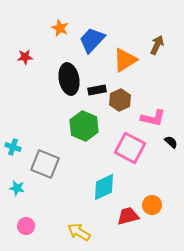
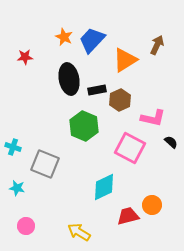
orange star: moved 4 px right, 9 px down
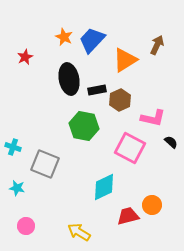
red star: rotated 21 degrees counterclockwise
green hexagon: rotated 12 degrees counterclockwise
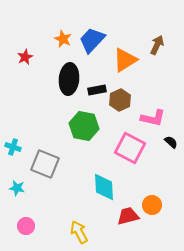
orange star: moved 1 px left, 2 px down
black ellipse: rotated 16 degrees clockwise
cyan diamond: rotated 68 degrees counterclockwise
yellow arrow: rotated 30 degrees clockwise
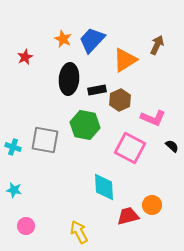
pink L-shape: rotated 10 degrees clockwise
green hexagon: moved 1 px right, 1 px up
black semicircle: moved 1 px right, 4 px down
gray square: moved 24 px up; rotated 12 degrees counterclockwise
cyan star: moved 3 px left, 2 px down
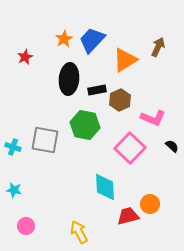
orange star: moved 1 px right; rotated 18 degrees clockwise
brown arrow: moved 1 px right, 2 px down
pink square: rotated 16 degrees clockwise
cyan diamond: moved 1 px right
orange circle: moved 2 px left, 1 px up
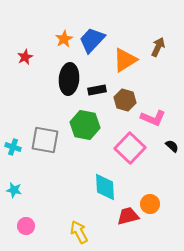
brown hexagon: moved 5 px right; rotated 20 degrees counterclockwise
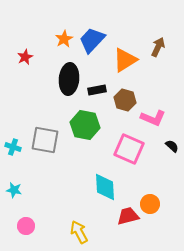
pink square: moved 1 px left, 1 px down; rotated 20 degrees counterclockwise
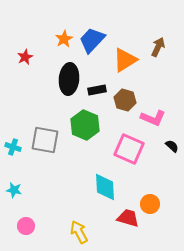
green hexagon: rotated 12 degrees clockwise
red trapezoid: moved 2 px down; rotated 30 degrees clockwise
